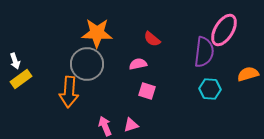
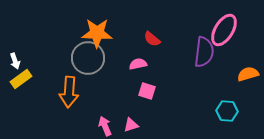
gray circle: moved 1 px right, 6 px up
cyan hexagon: moved 17 px right, 22 px down
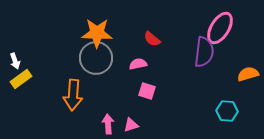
pink ellipse: moved 4 px left, 2 px up
gray circle: moved 8 px right
orange arrow: moved 4 px right, 3 px down
pink arrow: moved 3 px right, 2 px up; rotated 18 degrees clockwise
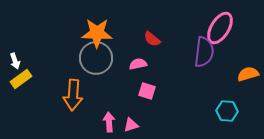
pink arrow: moved 1 px right, 2 px up
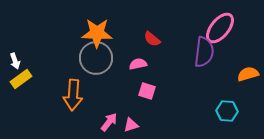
pink ellipse: rotated 8 degrees clockwise
pink arrow: rotated 42 degrees clockwise
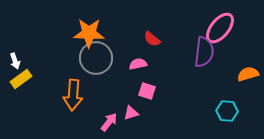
orange star: moved 8 px left
pink triangle: moved 12 px up
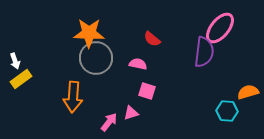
pink semicircle: rotated 24 degrees clockwise
orange semicircle: moved 18 px down
orange arrow: moved 2 px down
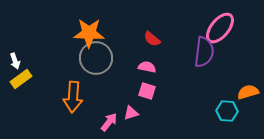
pink semicircle: moved 9 px right, 3 px down
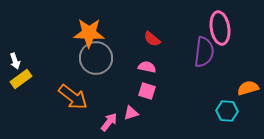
pink ellipse: rotated 48 degrees counterclockwise
orange semicircle: moved 4 px up
orange arrow: rotated 56 degrees counterclockwise
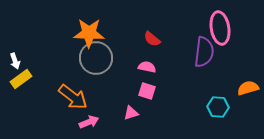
cyan hexagon: moved 9 px left, 4 px up
pink arrow: moved 20 px left; rotated 30 degrees clockwise
